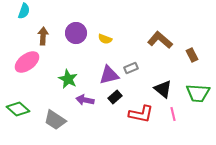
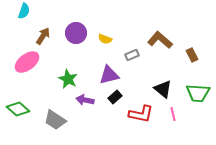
brown arrow: rotated 30 degrees clockwise
gray rectangle: moved 1 px right, 13 px up
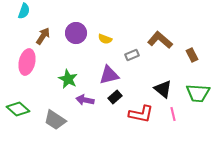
pink ellipse: rotated 40 degrees counterclockwise
